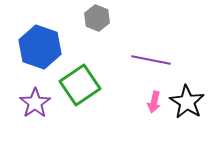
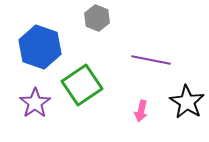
green square: moved 2 px right
pink arrow: moved 13 px left, 9 px down
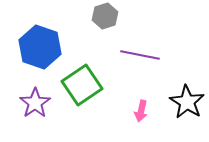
gray hexagon: moved 8 px right, 2 px up; rotated 20 degrees clockwise
purple line: moved 11 px left, 5 px up
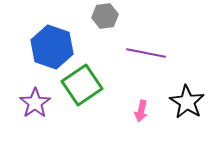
gray hexagon: rotated 10 degrees clockwise
blue hexagon: moved 12 px right
purple line: moved 6 px right, 2 px up
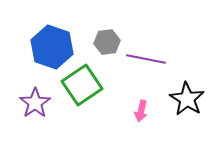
gray hexagon: moved 2 px right, 26 px down
purple line: moved 6 px down
black star: moved 3 px up
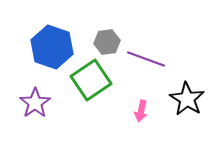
purple line: rotated 9 degrees clockwise
green square: moved 9 px right, 5 px up
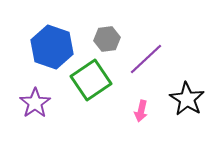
gray hexagon: moved 3 px up
purple line: rotated 63 degrees counterclockwise
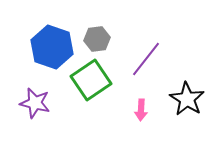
gray hexagon: moved 10 px left
purple line: rotated 9 degrees counterclockwise
purple star: rotated 24 degrees counterclockwise
pink arrow: moved 1 px up; rotated 10 degrees counterclockwise
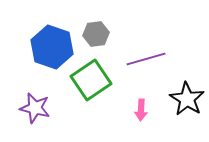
gray hexagon: moved 1 px left, 5 px up
purple line: rotated 36 degrees clockwise
purple star: moved 5 px down
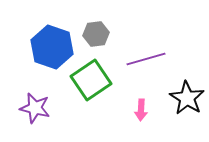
black star: moved 1 px up
